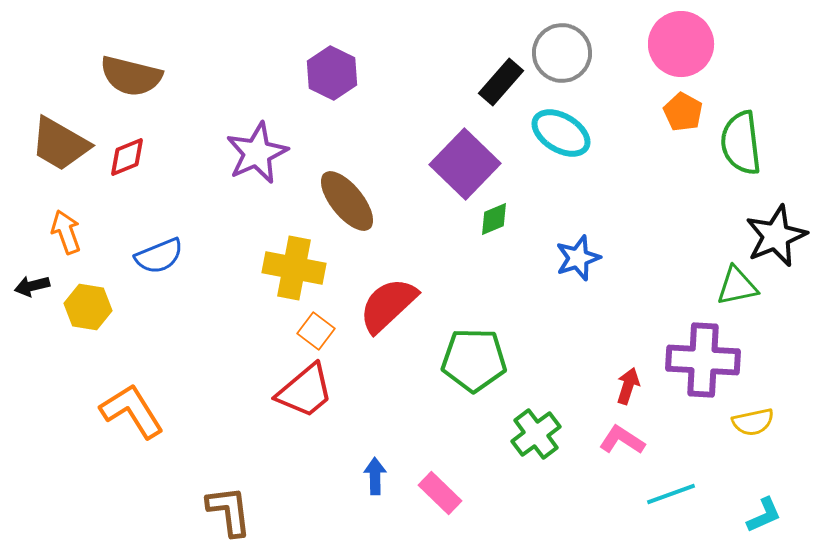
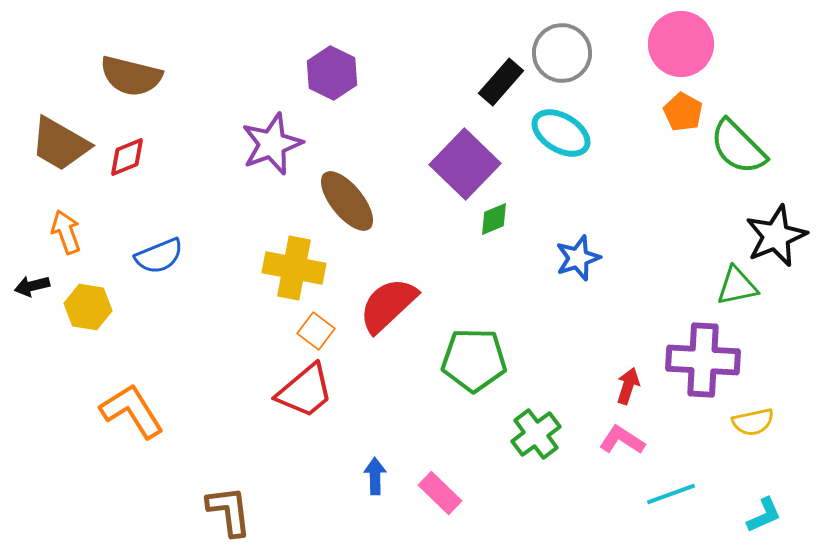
green semicircle: moved 3 px left, 4 px down; rotated 38 degrees counterclockwise
purple star: moved 15 px right, 9 px up; rotated 4 degrees clockwise
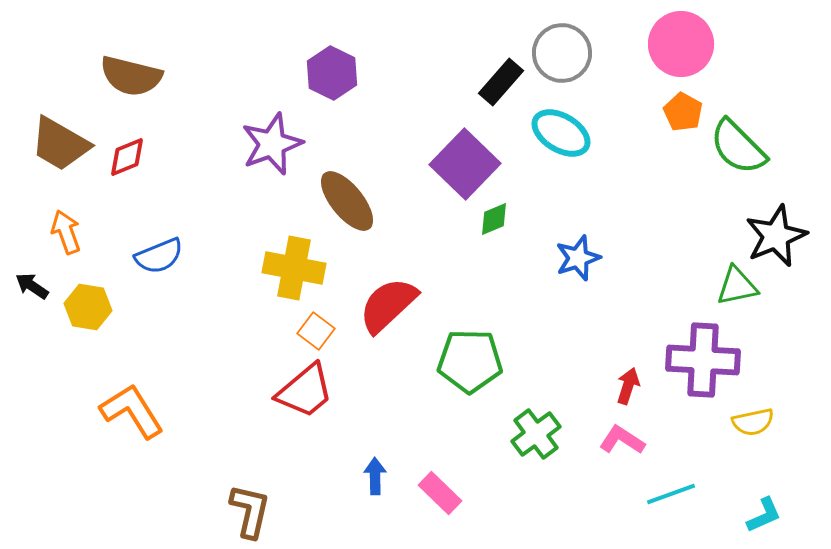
black arrow: rotated 48 degrees clockwise
green pentagon: moved 4 px left, 1 px down
brown L-shape: moved 21 px right; rotated 20 degrees clockwise
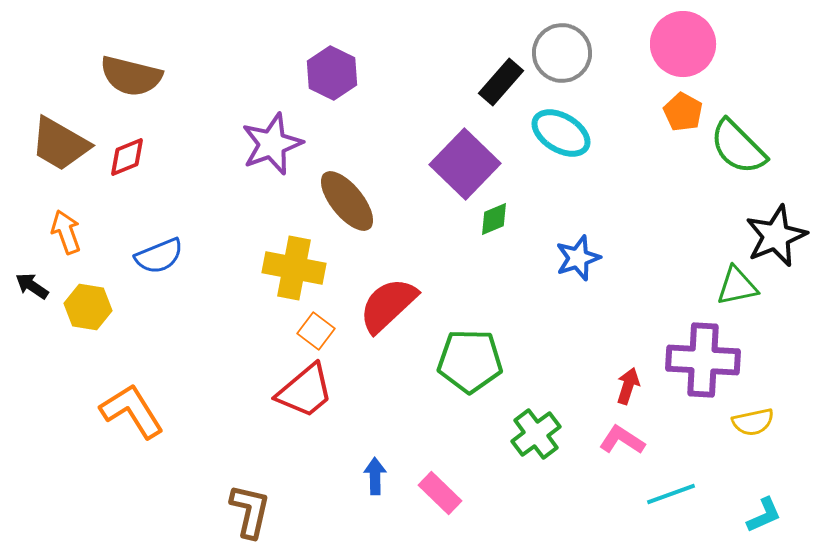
pink circle: moved 2 px right
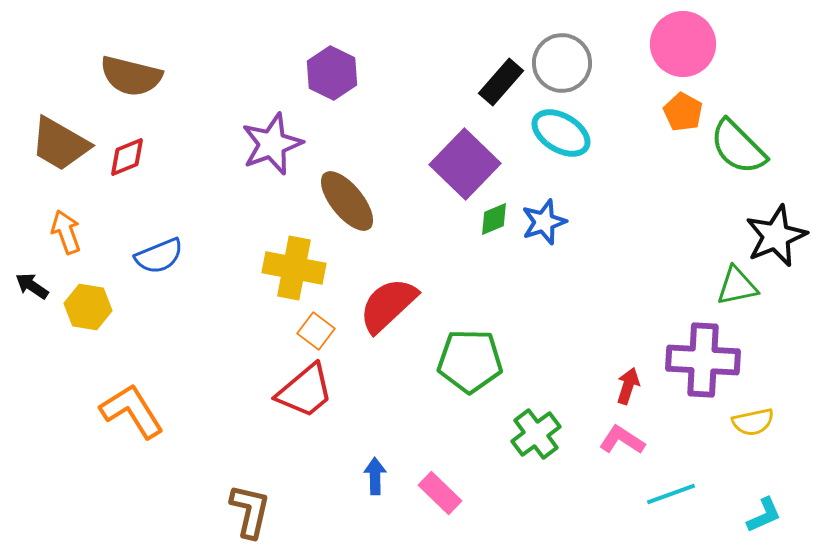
gray circle: moved 10 px down
blue star: moved 34 px left, 36 px up
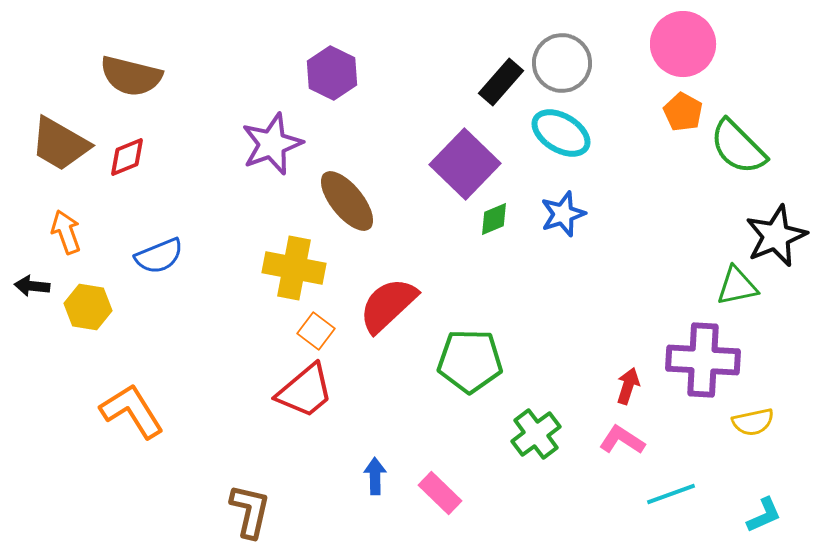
blue star: moved 19 px right, 8 px up
black arrow: rotated 28 degrees counterclockwise
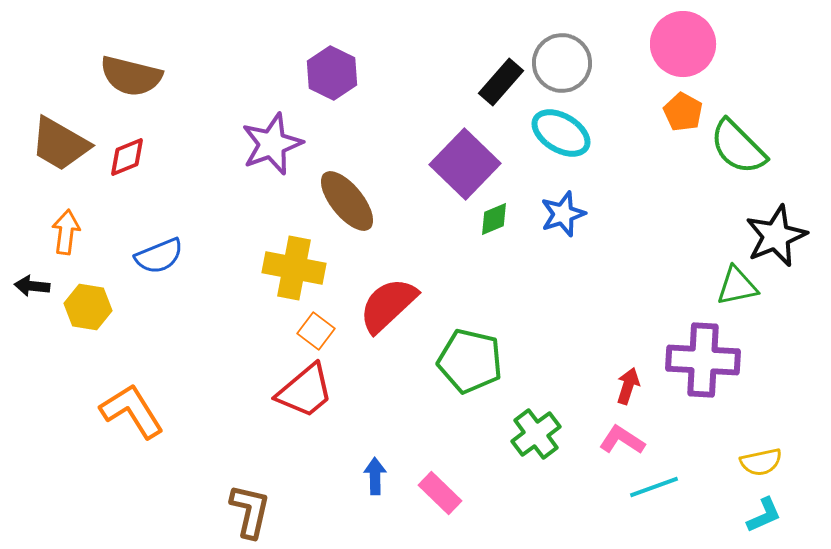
orange arrow: rotated 27 degrees clockwise
green pentagon: rotated 12 degrees clockwise
yellow semicircle: moved 8 px right, 40 px down
cyan line: moved 17 px left, 7 px up
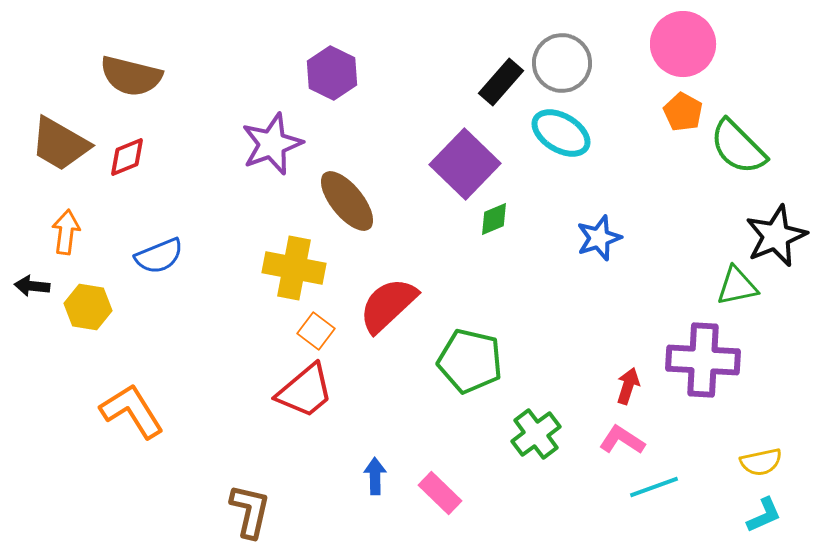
blue star: moved 36 px right, 24 px down
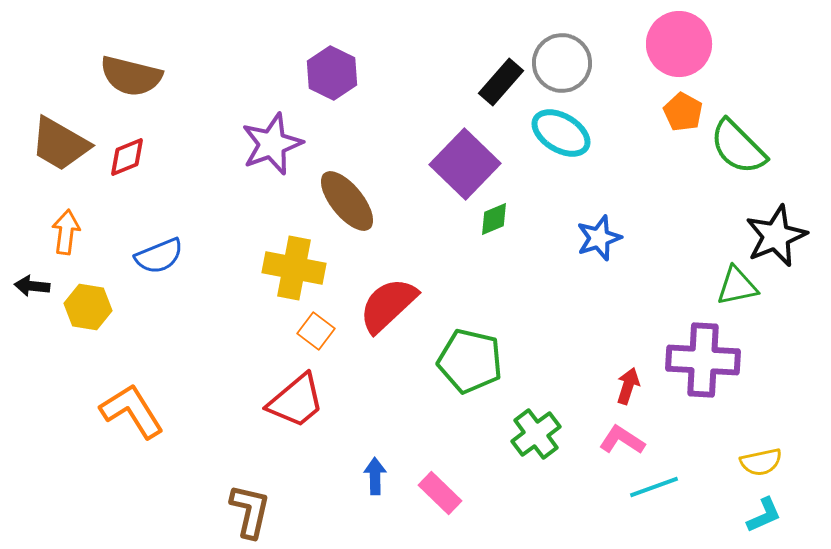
pink circle: moved 4 px left
red trapezoid: moved 9 px left, 10 px down
